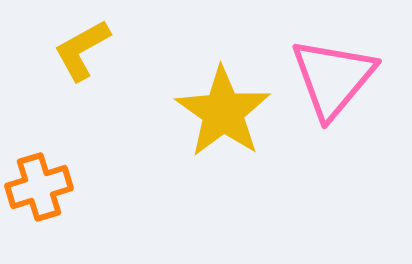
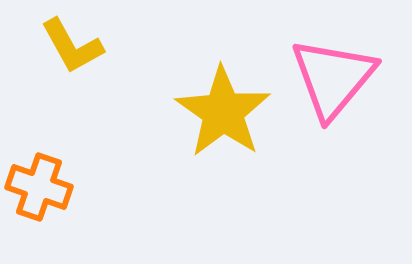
yellow L-shape: moved 10 px left, 4 px up; rotated 90 degrees counterclockwise
orange cross: rotated 36 degrees clockwise
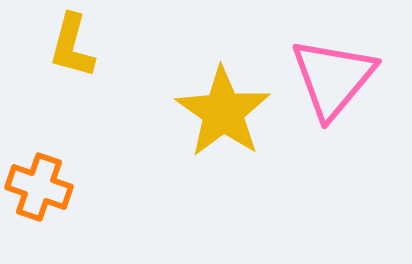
yellow L-shape: rotated 44 degrees clockwise
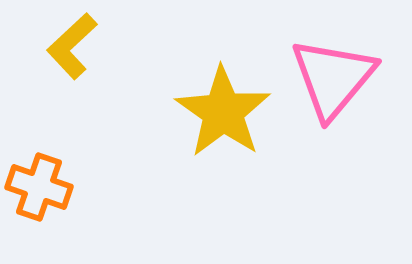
yellow L-shape: rotated 32 degrees clockwise
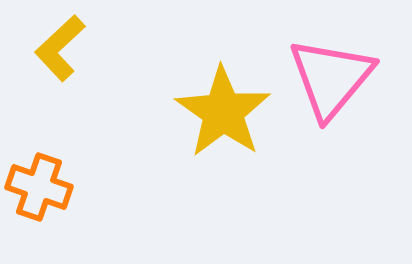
yellow L-shape: moved 12 px left, 2 px down
pink triangle: moved 2 px left
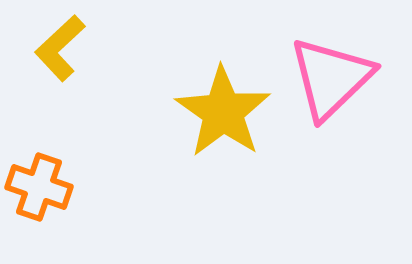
pink triangle: rotated 6 degrees clockwise
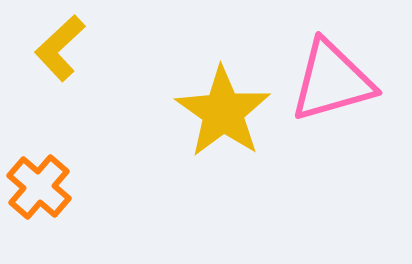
pink triangle: moved 1 px right, 3 px down; rotated 28 degrees clockwise
orange cross: rotated 22 degrees clockwise
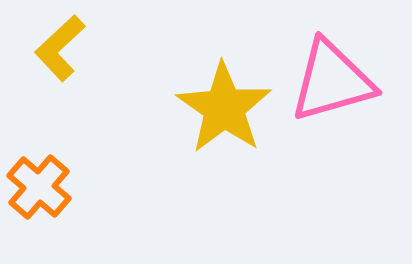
yellow star: moved 1 px right, 4 px up
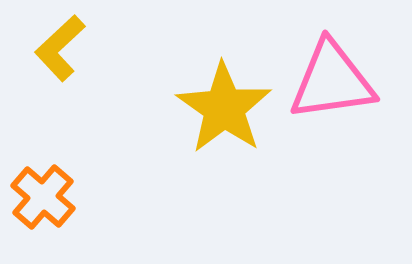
pink triangle: rotated 8 degrees clockwise
orange cross: moved 4 px right, 10 px down
